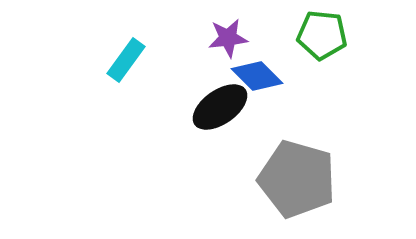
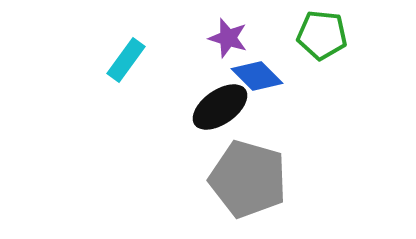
purple star: rotated 24 degrees clockwise
gray pentagon: moved 49 px left
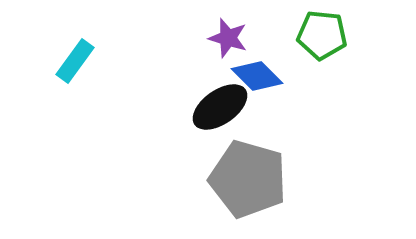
cyan rectangle: moved 51 px left, 1 px down
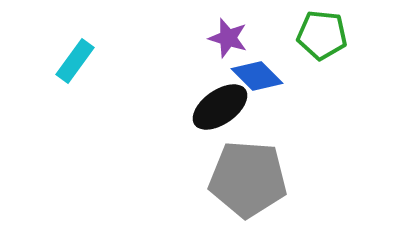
gray pentagon: rotated 12 degrees counterclockwise
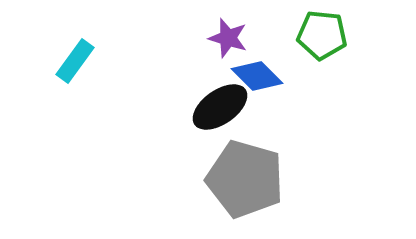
gray pentagon: moved 3 px left; rotated 12 degrees clockwise
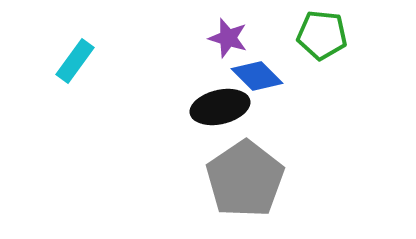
black ellipse: rotated 22 degrees clockwise
gray pentagon: rotated 22 degrees clockwise
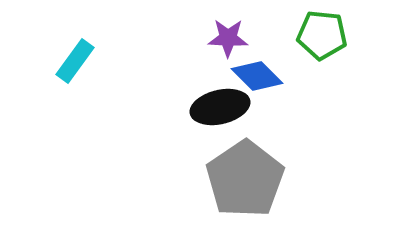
purple star: rotated 15 degrees counterclockwise
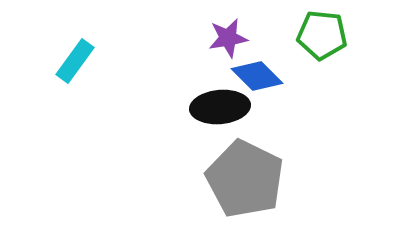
purple star: rotated 12 degrees counterclockwise
black ellipse: rotated 8 degrees clockwise
gray pentagon: rotated 12 degrees counterclockwise
